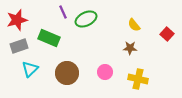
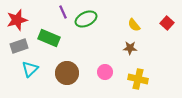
red square: moved 11 px up
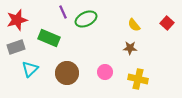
gray rectangle: moved 3 px left, 1 px down
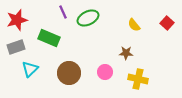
green ellipse: moved 2 px right, 1 px up
brown star: moved 4 px left, 5 px down
brown circle: moved 2 px right
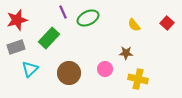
green rectangle: rotated 70 degrees counterclockwise
pink circle: moved 3 px up
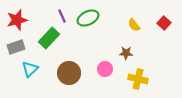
purple line: moved 1 px left, 4 px down
red square: moved 3 px left
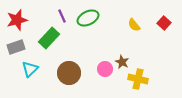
brown star: moved 4 px left, 9 px down; rotated 24 degrees clockwise
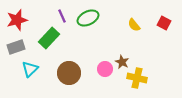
red square: rotated 16 degrees counterclockwise
yellow cross: moved 1 px left, 1 px up
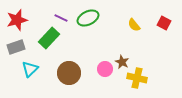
purple line: moved 1 px left, 2 px down; rotated 40 degrees counterclockwise
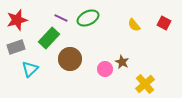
brown circle: moved 1 px right, 14 px up
yellow cross: moved 8 px right, 6 px down; rotated 36 degrees clockwise
